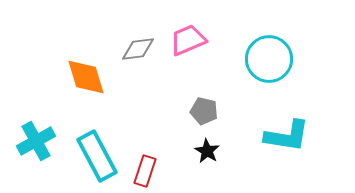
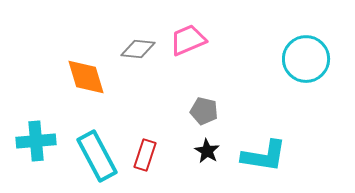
gray diamond: rotated 12 degrees clockwise
cyan circle: moved 37 px right
cyan L-shape: moved 23 px left, 20 px down
cyan cross: rotated 24 degrees clockwise
red rectangle: moved 16 px up
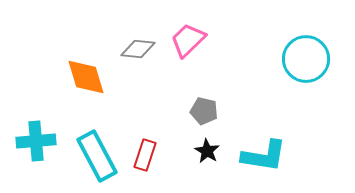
pink trapezoid: rotated 21 degrees counterclockwise
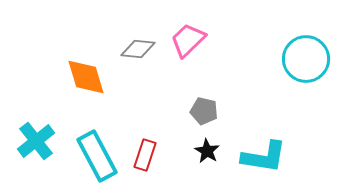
cyan cross: rotated 33 degrees counterclockwise
cyan L-shape: moved 1 px down
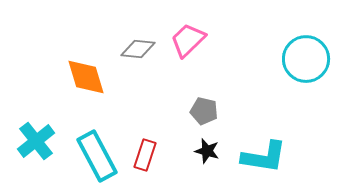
black star: rotated 15 degrees counterclockwise
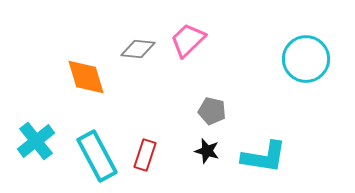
gray pentagon: moved 8 px right
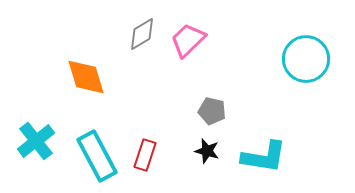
gray diamond: moved 4 px right, 15 px up; rotated 36 degrees counterclockwise
